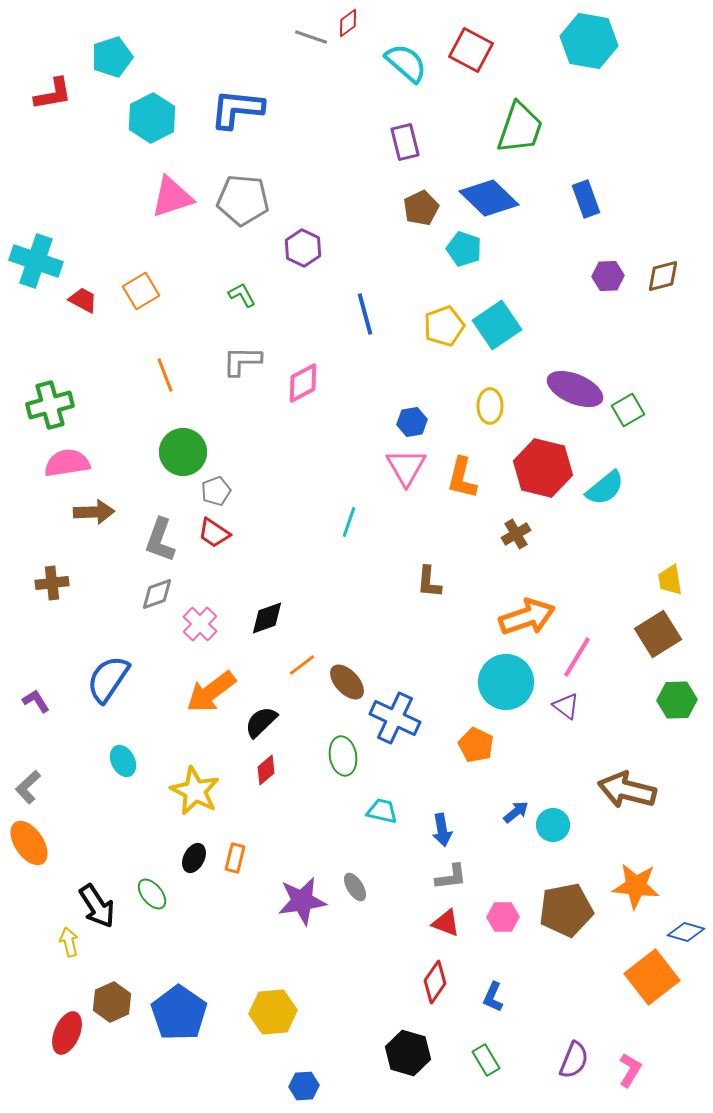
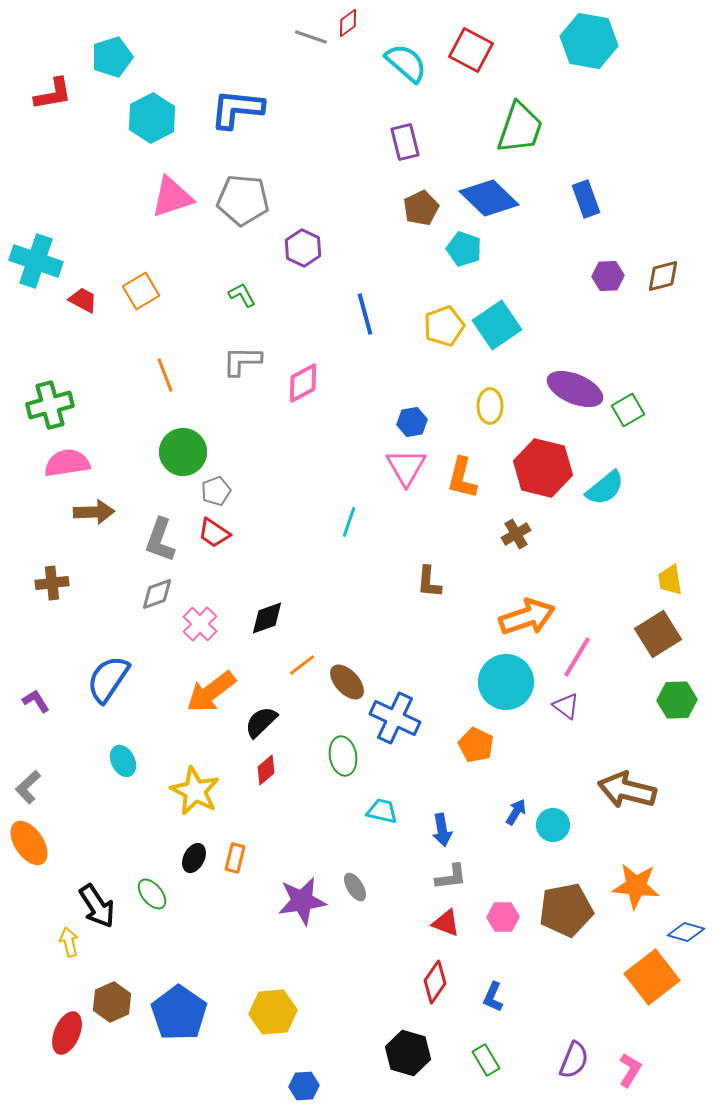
blue arrow at (516, 812): rotated 20 degrees counterclockwise
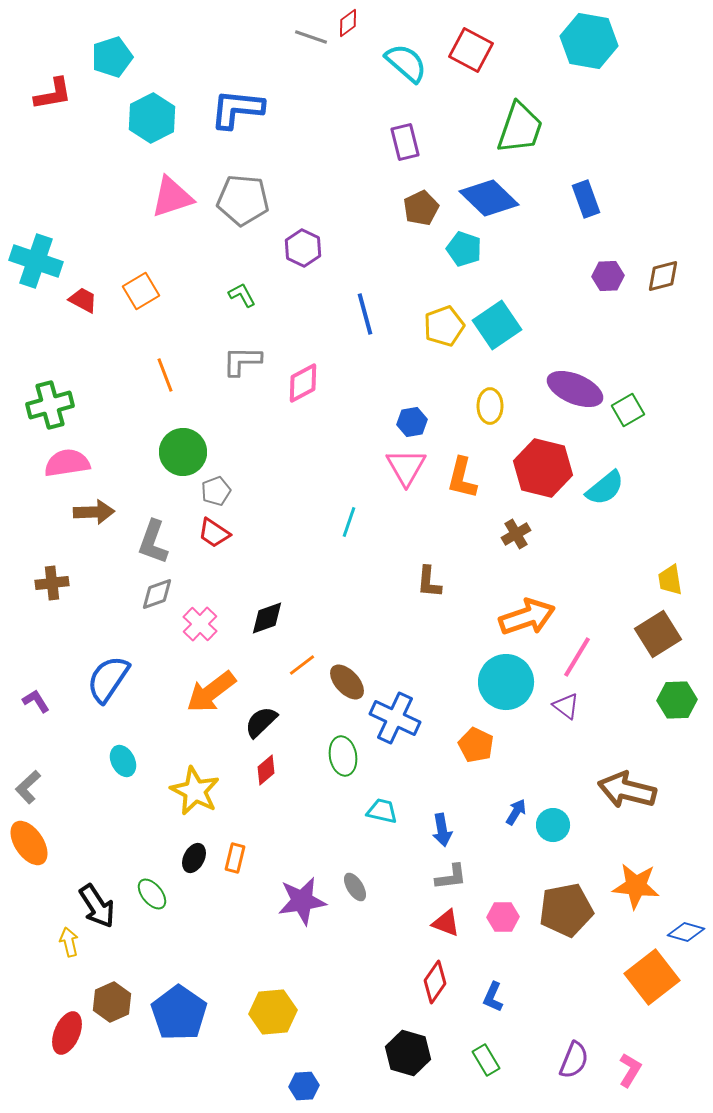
gray L-shape at (160, 540): moved 7 px left, 2 px down
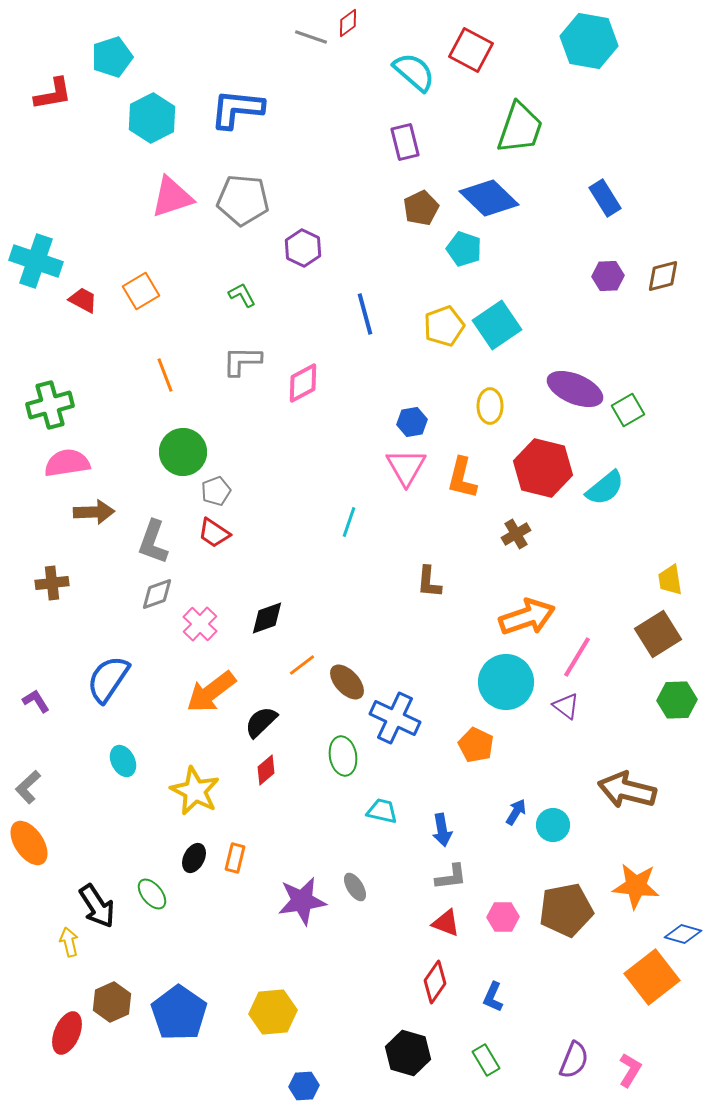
cyan semicircle at (406, 63): moved 8 px right, 9 px down
blue rectangle at (586, 199): moved 19 px right, 1 px up; rotated 12 degrees counterclockwise
blue diamond at (686, 932): moved 3 px left, 2 px down
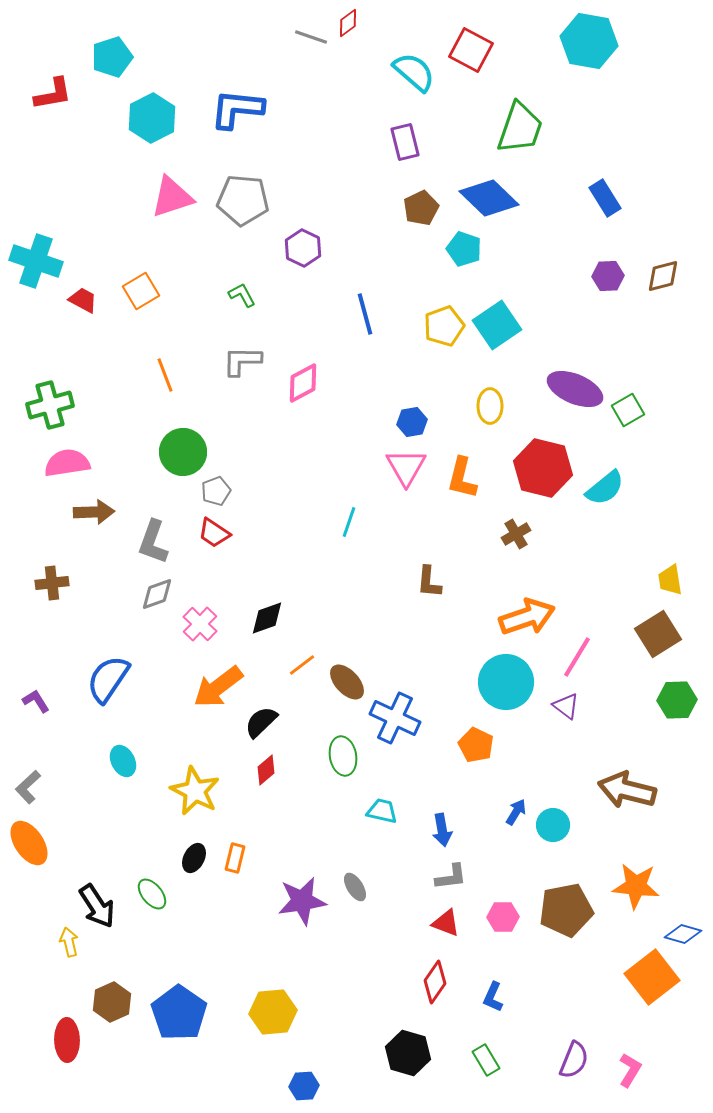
orange arrow at (211, 692): moved 7 px right, 5 px up
red ellipse at (67, 1033): moved 7 px down; rotated 24 degrees counterclockwise
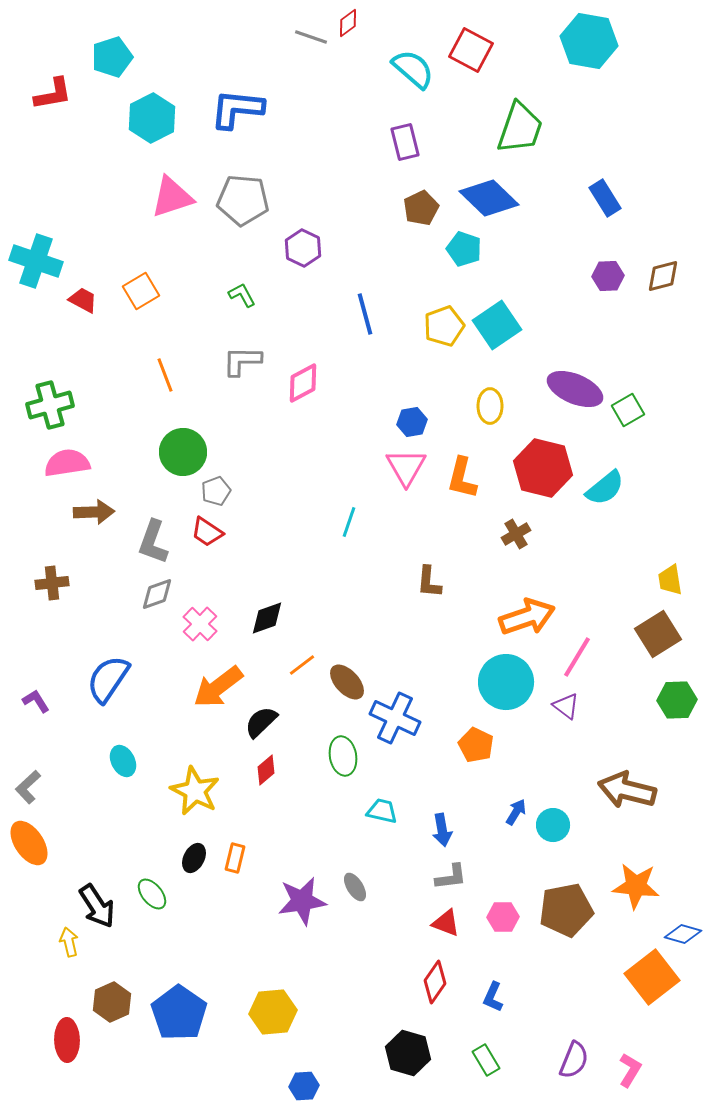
cyan semicircle at (414, 72): moved 1 px left, 3 px up
red trapezoid at (214, 533): moved 7 px left, 1 px up
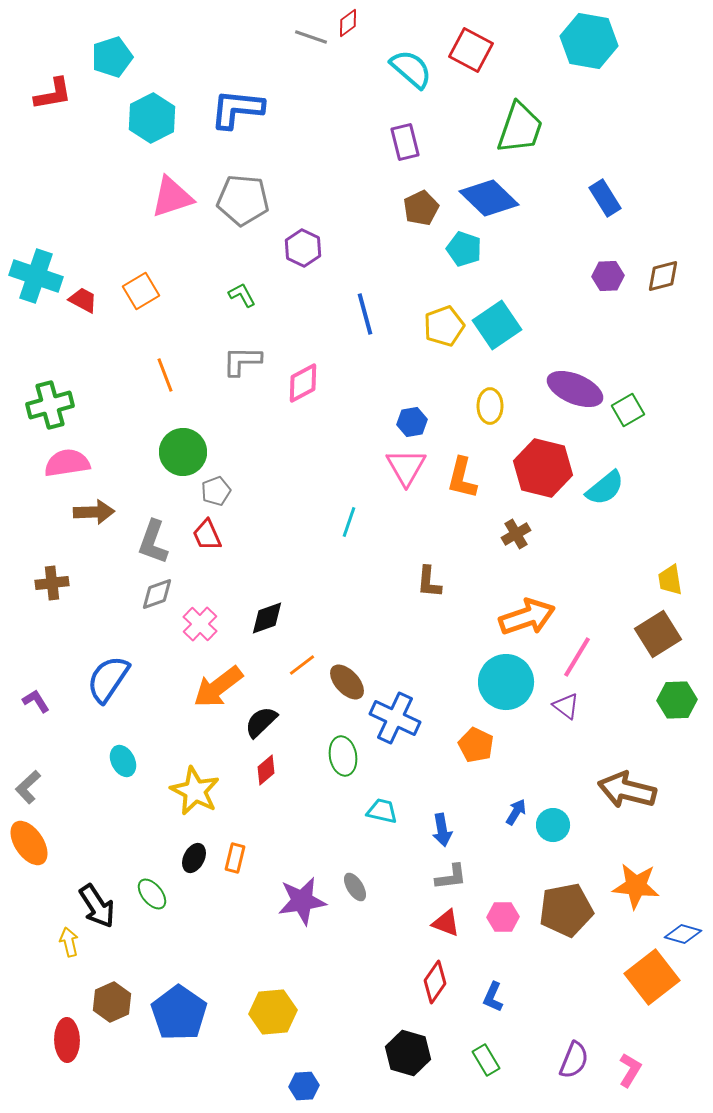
cyan semicircle at (413, 69): moved 2 px left
cyan cross at (36, 261): moved 15 px down
red trapezoid at (207, 532): moved 3 px down; rotated 32 degrees clockwise
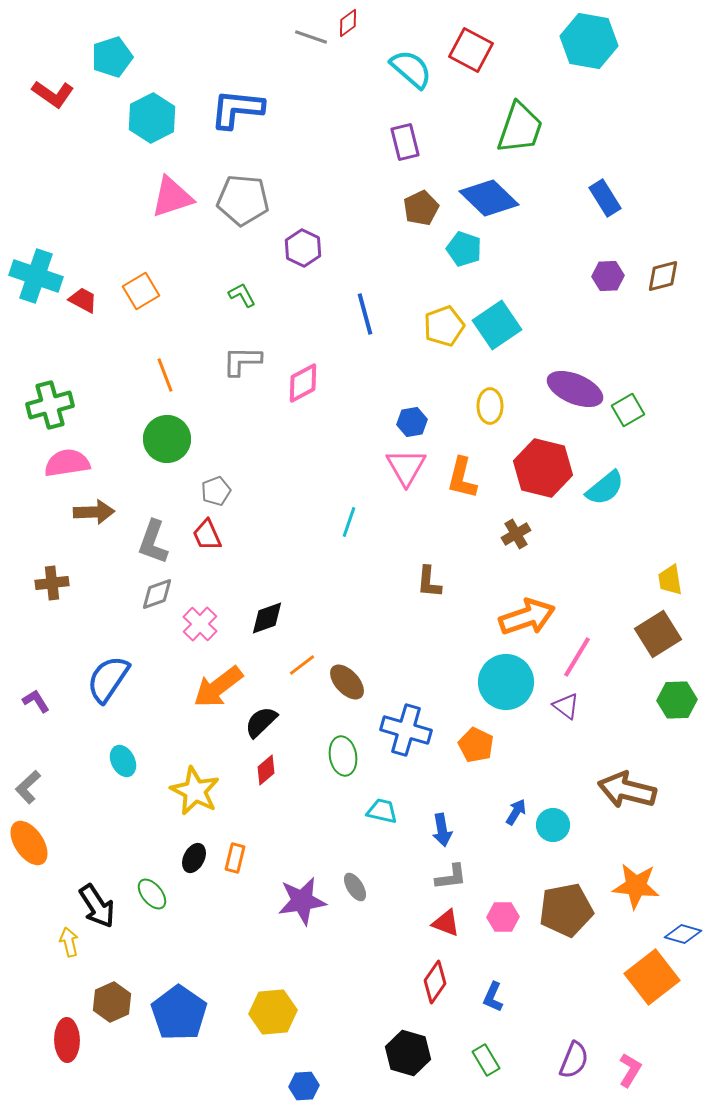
red L-shape at (53, 94): rotated 45 degrees clockwise
green circle at (183, 452): moved 16 px left, 13 px up
blue cross at (395, 718): moved 11 px right, 12 px down; rotated 9 degrees counterclockwise
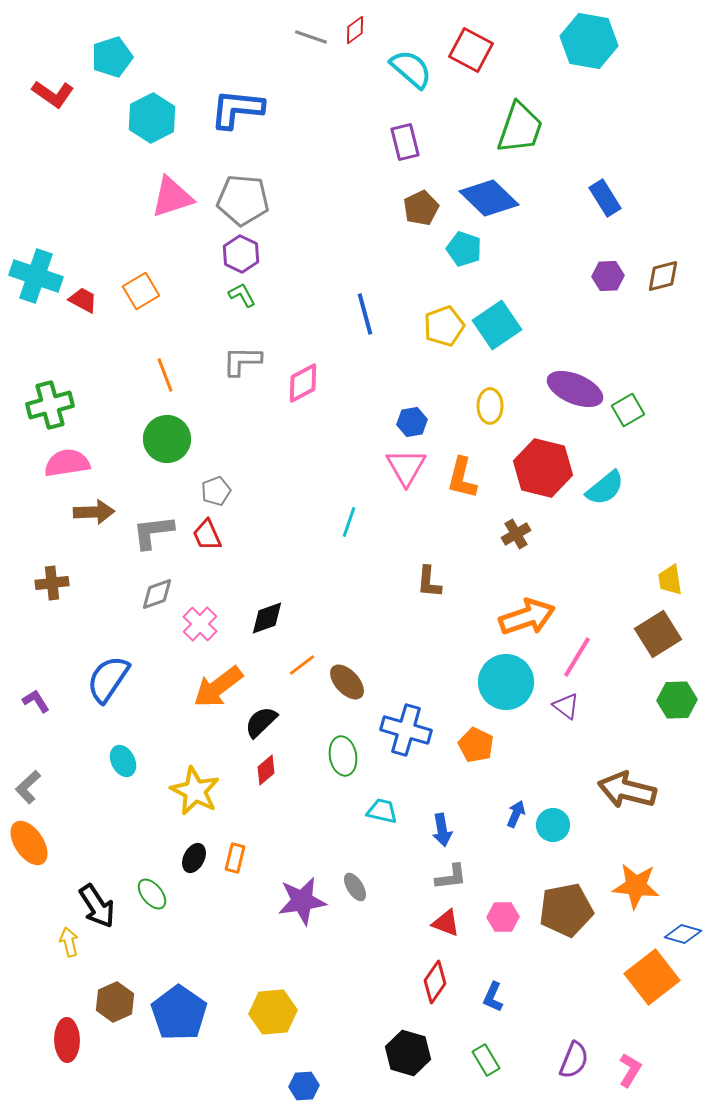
red diamond at (348, 23): moved 7 px right, 7 px down
purple hexagon at (303, 248): moved 62 px left, 6 px down
gray L-shape at (153, 542): moved 10 px up; rotated 63 degrees clockwise
blue arrow at (516, 812): moved 2 px down; rotated 8 degrees counterclockwise
brown hexagon at (112, 1002): moved 3 px right
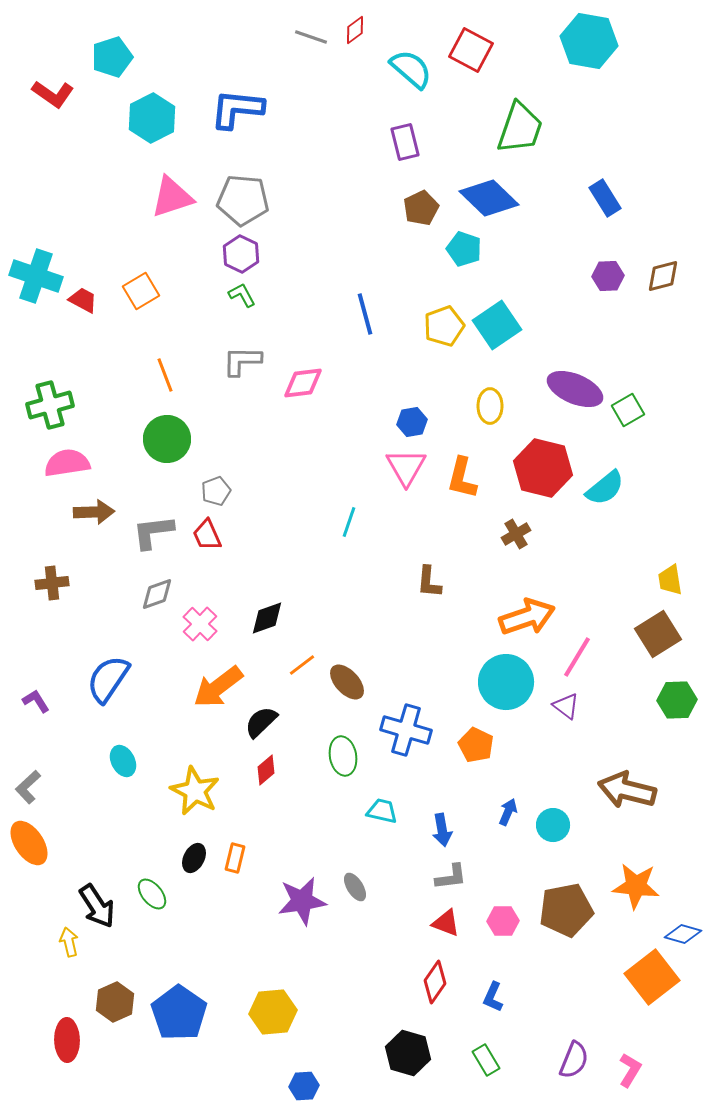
pink diamond at (303, 383): rotated 21 degrees clockwise
blue arrow at (516, 814): moved 8 px left, 2 px up
pink hexagon at (503, 917): moved 4 px down
